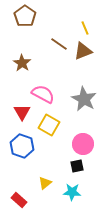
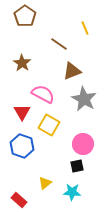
brown triangle: moved 11 px left, 20 px down
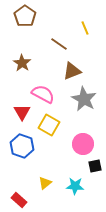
black square: moved 18 px right
cyan star: moved 3 px right, 6 px up
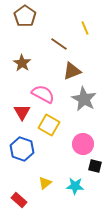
blue hexagon: moved 3 px down
black square: rotated 24 degrees clockwise
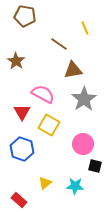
brown pentagon: rotated 25 degrees counterclockwise
brown star: moved 6 px left, 2 px up
brown triangle: moved 1 px right, 1 px up; rotated 12 degrees clockwise
gray star: rotated 10 degrees clockwise
